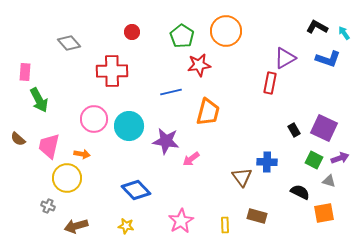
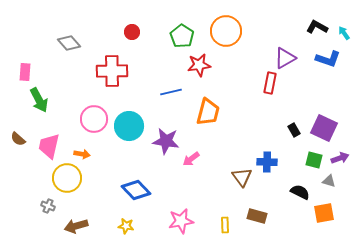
green square: rotated 12 degrees counterclockwise
pink star: rotated 20 degrees clockwise
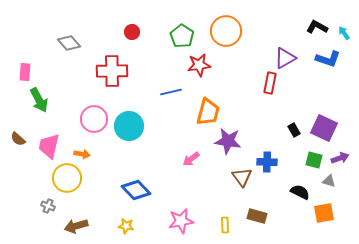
purple star: moved 62 px right
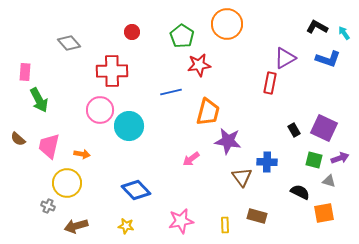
orange circle: moved 1 px right, 7 px up
pink circle: moved 6 px right, 9 px up
yellow circle: moved 5 px down
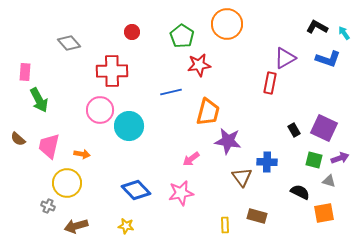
pink star: moved 28 px up
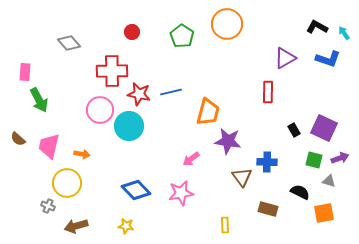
red star: moved 60 px left, 29 px down; rotated 20 degrees clockwise
red rectangle: moved 2 px left, 9 px down; rotated 10 degrees counterclockwise
brown rectangle: moved 11 px right, 7 px up
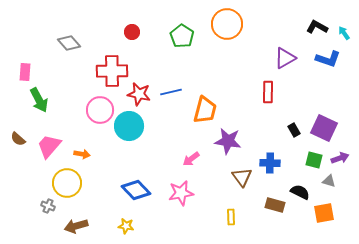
orange trapezoid: moved 3 px left, 2 px up
pink trapezoid: rotated 28 degrees clockwise
blue cross: moved 3 px right, 1 px down
brown rectangle: moved 7 px right, 4 px up
yellow rectangle: moved 6 px right, 8 px up
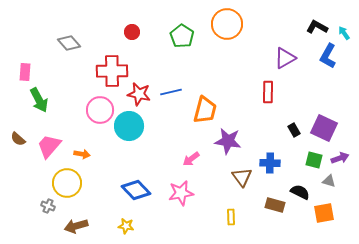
blue L-shape: moved 3 px up; rotated 100 degrees clockwise
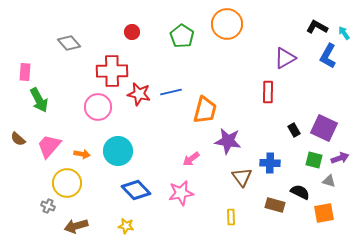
pink circle: moved 2 px left, 3 px up
cyan circle: moved 11 px left, 25 px down
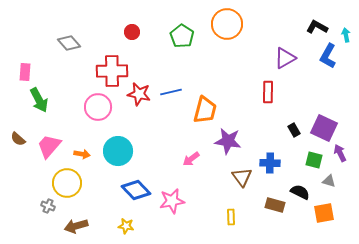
cyan arrow: moved 2 px right, 2 px down; rotated 24 degrees clockwise
purple arrow: moved 5 px up; rotated 96 degrees counterclockwise
pink star: moved 9 px left, 8 px down
